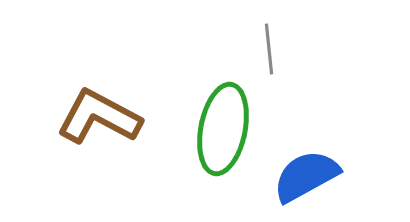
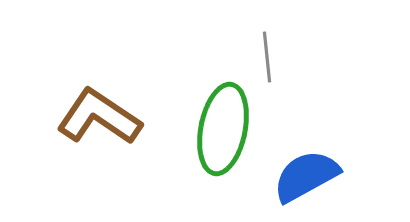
gray line: moved 2 px left, 8 px down
brown L-shape: rotated 6 degrees clockwise
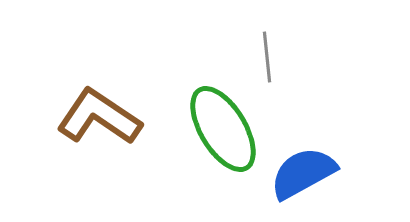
green ellipse: rotated 42 degrees counterclockwise
blue semicircle: moved 3 px left, 3 px up
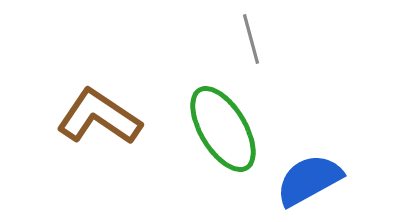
gray line: moved 16 px left, 18 px up; rotated 9 degrees counterclockwise
blue semicircle: moved 6 px right, 7 px down
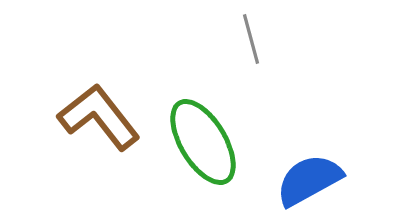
brown L-shape: rotated 18 degrees clockwise
green ellipse: moved 20 px left, 13 px down
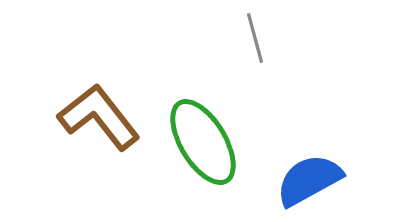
gray line: moved 4 px right, 1 px up
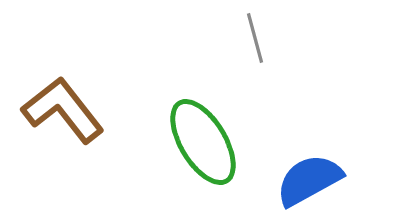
brown L-shape: moved 36 px left, 7 px up
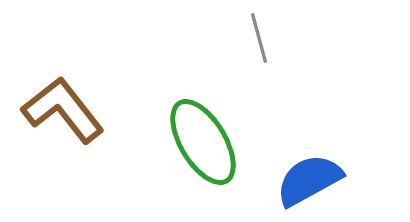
gray line: moved 4 px right
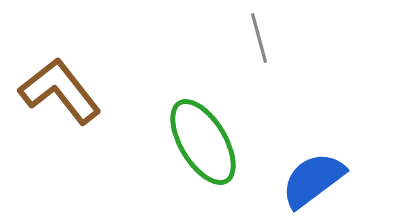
brown L-shape: moved 3 px left, 19 px up
blue semicircle: moved 4 px right; rotated 8 degrees counterclockwise
